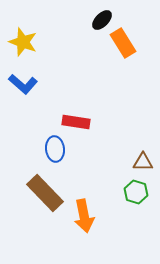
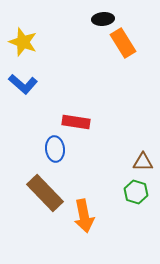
black ellipse: moved 1 px right, 1 px up; rotated 40 degrees clockwise
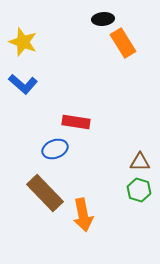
blue ellipse: rotated 75 degrees clockwise
brown triangle: moved 3 px left
green hexagon: moved 3 px right, 2 px up
orange arrow: moved 1 px left, 1 px up
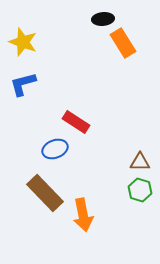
blue L-shape: rotated 124 degrees clockwise
red rectangle: rotated 24 degrees clockwise
green hexagon: moved 1 px right
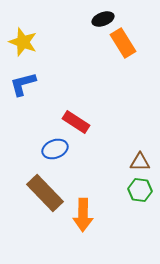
black ellipse: rotated 15 degrees counterclockwise
green hexagon: rotated 10 degrees counterclockwise
orange arrow: rotated 12 degrees clockwise
